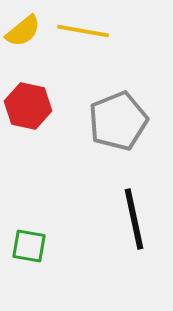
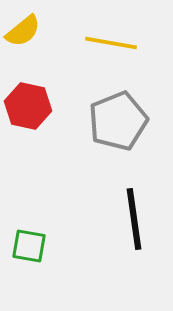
yellow line: moved 28 px right, 12 px down
black line: rotated 4 degrees clockwise
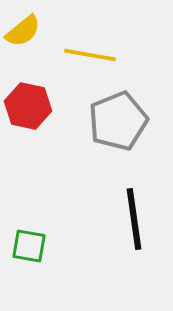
yellow line: moved 21 px left, 12 px down
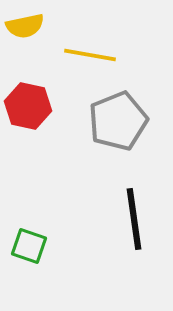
yellow semicircle: moved 2 px right, 5 px up; rotated 27 degrees clockwise
green square: rotated 9 degrees clockwise
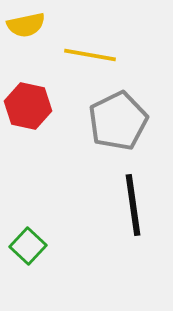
yellow semicircle: moved 1 px right, 1 px up
gray pentagon: rotated 4 degrees counterclockwise
black line: moved 1 px left, 14 px up
green square: moved 1 px left; rotated 24 degrees clockwise
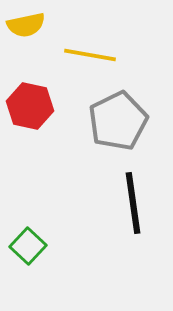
red hexagon: moved 2 px right
black line: moved 2 px up
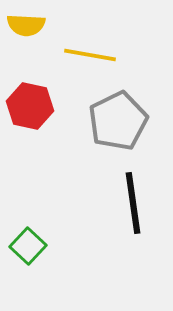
yellow semicircle: rotated 15 degrees clockwise
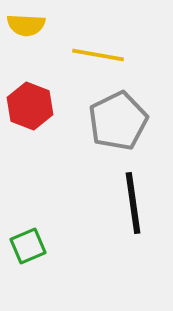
yellow line: moved 8 px right
red hexagon: rotated 9 degrees clockwise
green square: rotated 24 degrees clockwise
